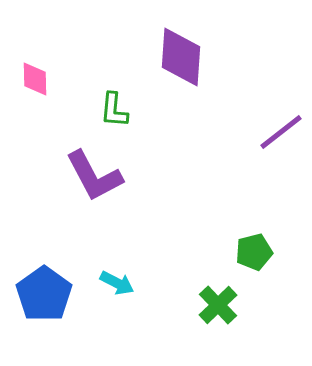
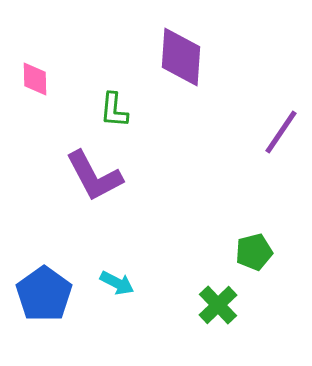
purple line: rotated 18 degrees counterclockwise
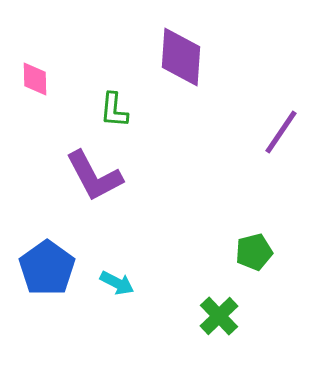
blue pentagon: moved 3 px right, 26 px up
green cross: moved 1 px right, 11 px down
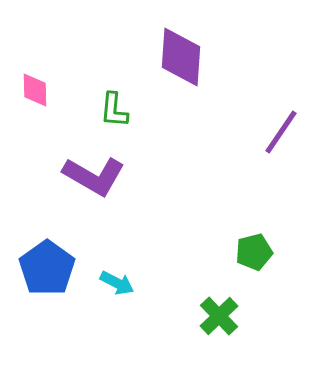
pink diamond: moved 11 px down
purple L-shape: rotated 32 degrees counterclockwise
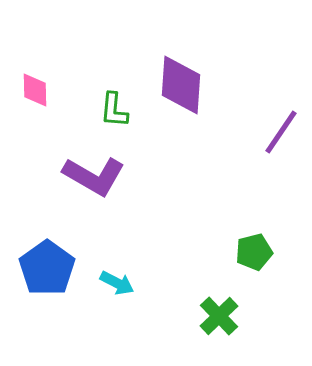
purple diamond: moved 28 px down
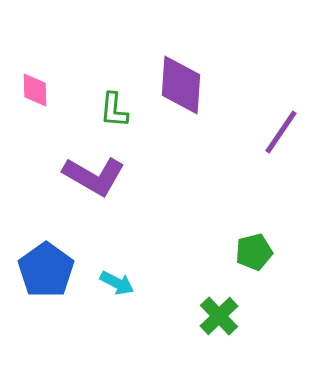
blue pentagon: moved 1 px left, 2 px down
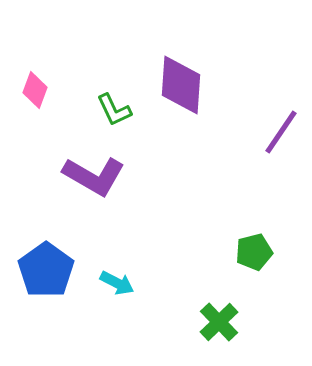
pink diamond: rotated 21 degrees clockwise
green L-shape: rotated 30 degrees counterclockwise
green cross: moved 6 px down
